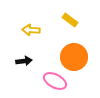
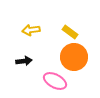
yellow rectangle: moved 12 px down
yellow arrow: rotated 12 degrees counterclockwise
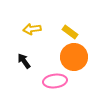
yellow arrow: moved 1 px right, 1 px up
black arrow: rotated 119 degrees counterclockwise
pink ellipse: rotated 35 degrees counterclockwise
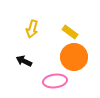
yellow arrow: rotated 66 degrees counterclockwise
black arrow: rotated 28 degrees counterclockwise
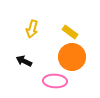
orange circle: moved 2 px left
pink ellipse: rotated 10 degrees clockwise
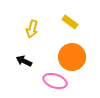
yellow rectangle: moved 10 px up
pink ellipse: rotated 15 degrees clockwise
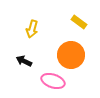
yellow rectangle: moved 9 px right
orange circle: moved 1 px left, 2 px up
pink ellipse: moved 2 px left
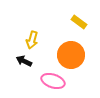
yellow arrow: moved 11 px down
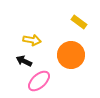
yellow arrow: rotated 96 degrees counterclockwise
pink ellipse: moved 14 px left; rotated 60 degrees counterclockwise
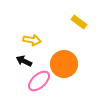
orange circle: moved 7 px left, 9 px down
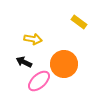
yellow arrow: moved 1 px right, 1 px up
black arrow: moved 1 px down
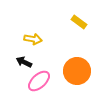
orange circle: moved 13 px right, 7 px down
